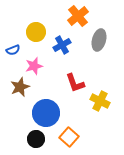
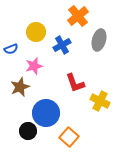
blue semicircle: moved 2 px left, 1 px up
black circle: moved 8 px left, 8 px up
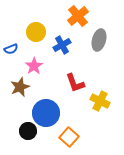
pink star: rotated 18 degrees counterclockwise
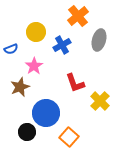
yellow cross: rotated 18 degrees clockwise
black circle: moved 1 px left, 1 px down
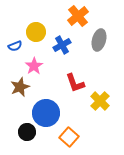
blue semicircle: moved 4 px right, 3 px up
